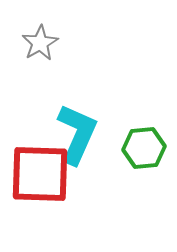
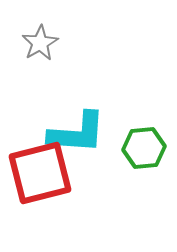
cyan L-shape: moved 1 px up; rotated 70 degrees clockwise
red square: moved 1 px up; rotated 16 degrees counterclockwise
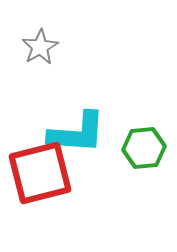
gray star: moved 4 px down
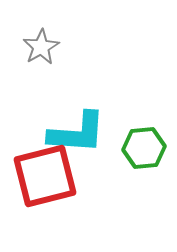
gray star: moved 1 px right
red square: moved 5 px right, 3 px down
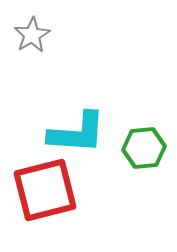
gray star: moved 9 px left, 12 px up
red square: moved 14 px down
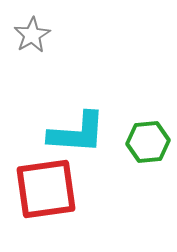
green hexagon: moved 4 px right, 6 px up
red square: moved 1 px right, 1 px up; rotated 6 degrees clockwise
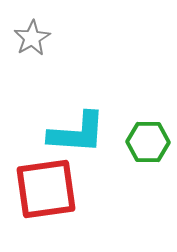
gray star: moved 3 px down
green hexagon: rotated 6 degrees clockwise
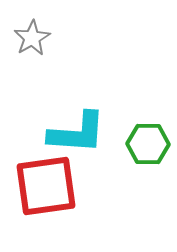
green hexagon: moved 2 px down
red square: moved 3 px up
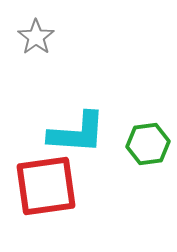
gray star: moved 4 px right, 1 px up; rotated 6 degrees counterclockwise
green hexagon: rotated 9 degrees counterclockwise
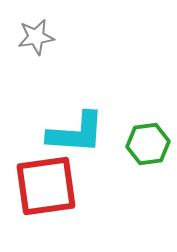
gray star: rotated 27 degrees clockwise
cyan L-shape: moved 1 px left
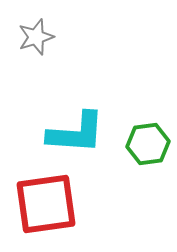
gray star: rotated 9 degrees counterclockwise
red square: moved 18 px down
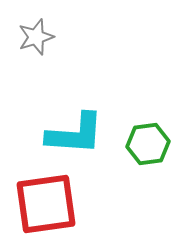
cyan L-shape: moved 1 px left, 1 px down
